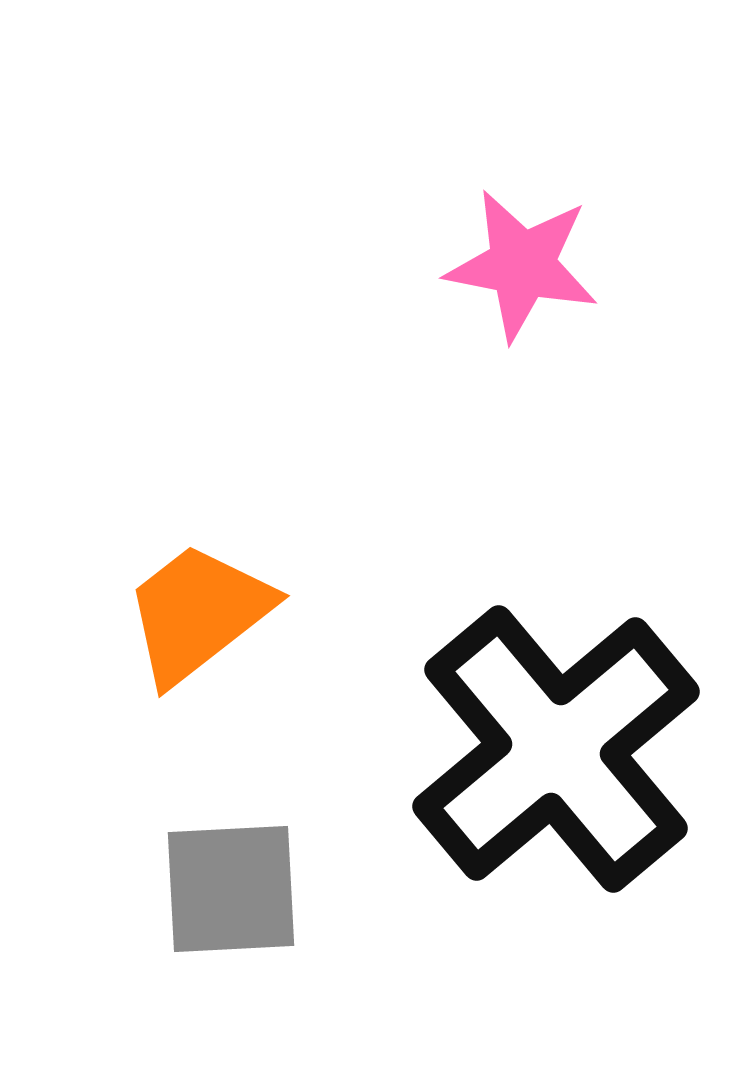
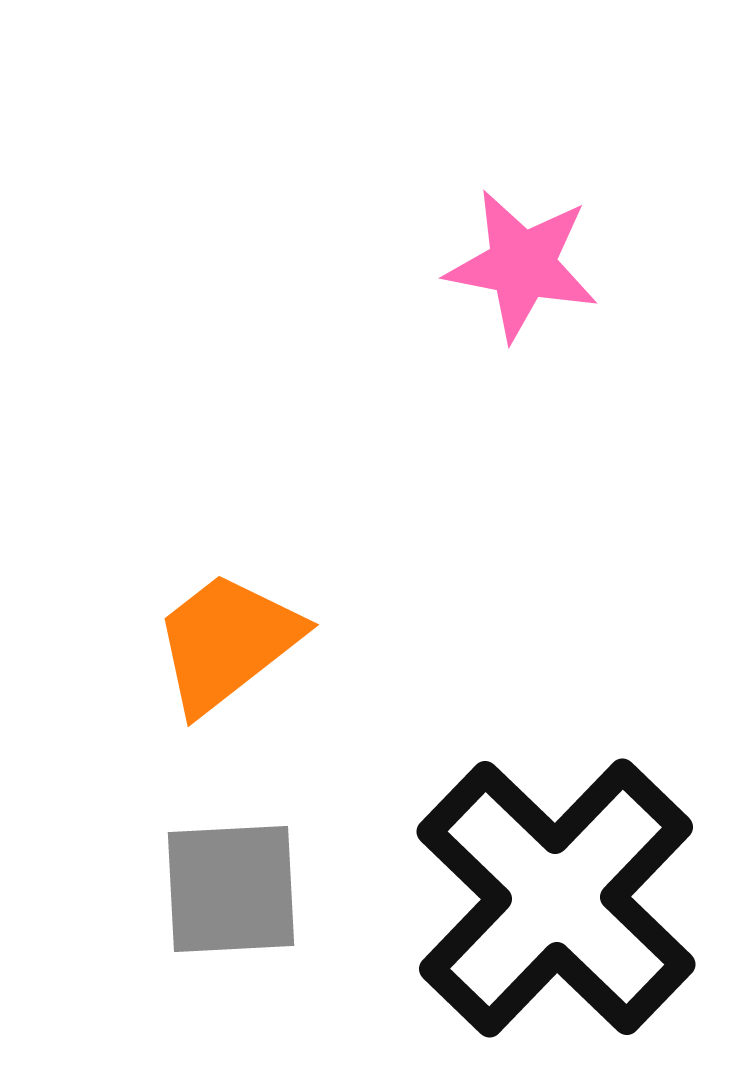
orange trapezoid: moved 29 px right, 29 px down
black cross: moved 149 px down; rotated 6 degrees counterclockwise
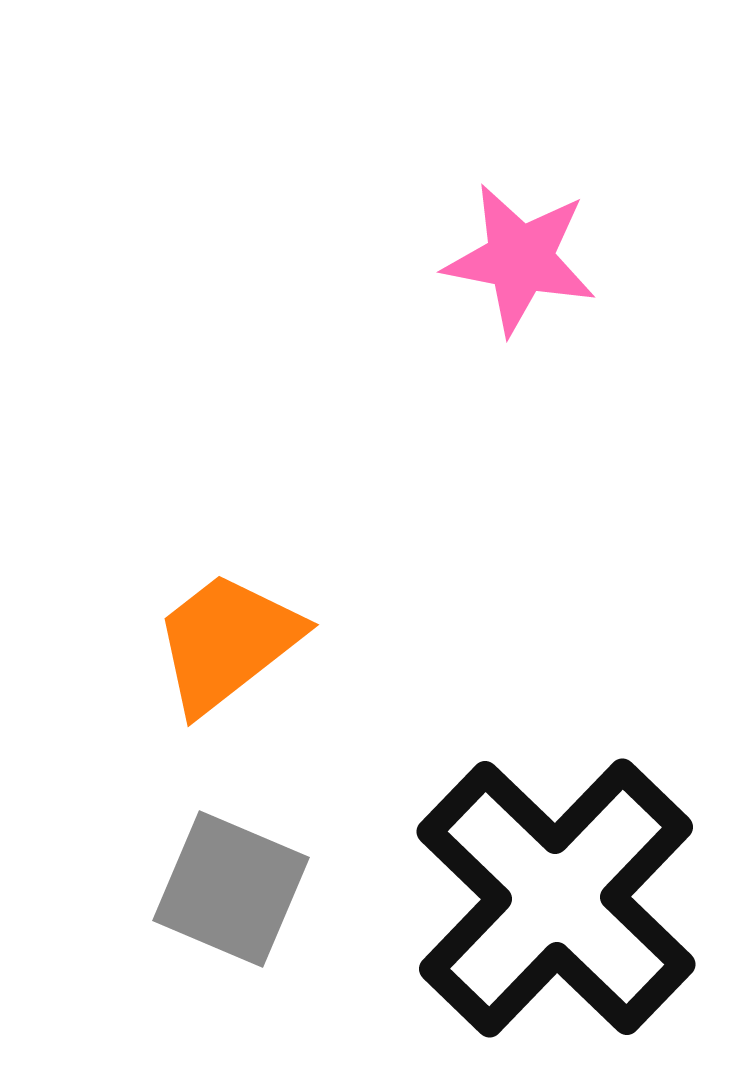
pink star: moved 2 px left, 6 px up
gray square: rotated 26 degrees clockwise
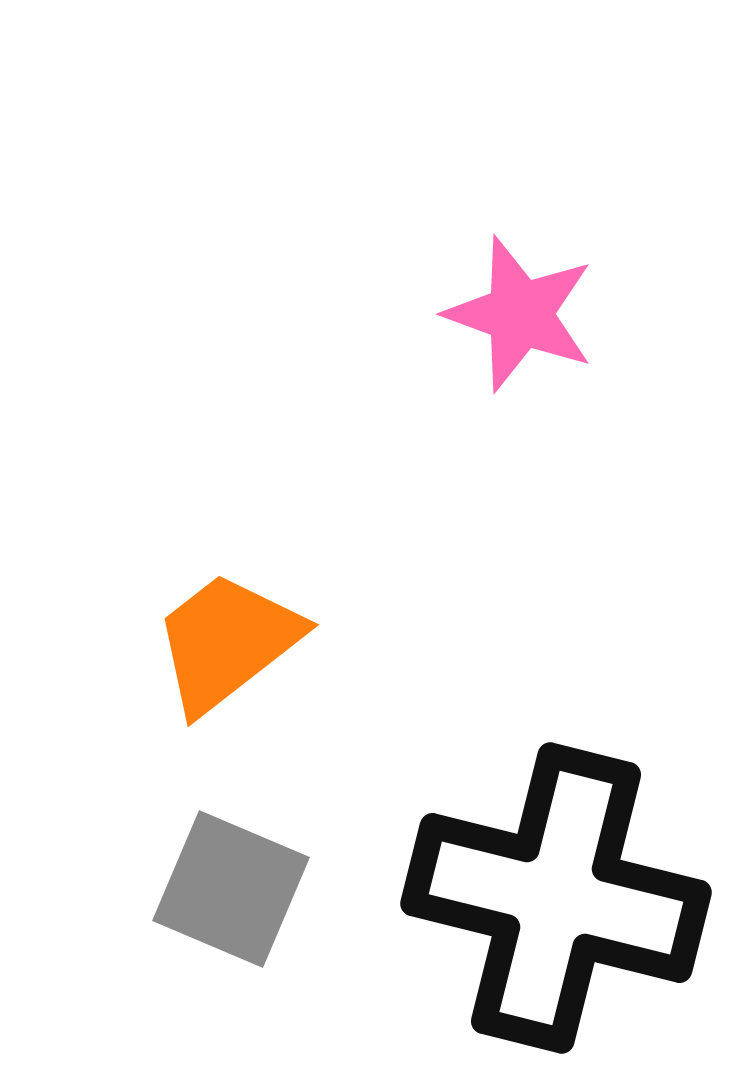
pink star: moved 55 px down; rotated 9 degrees clockwise
black cross: rotated 30 degrees counterclockwise
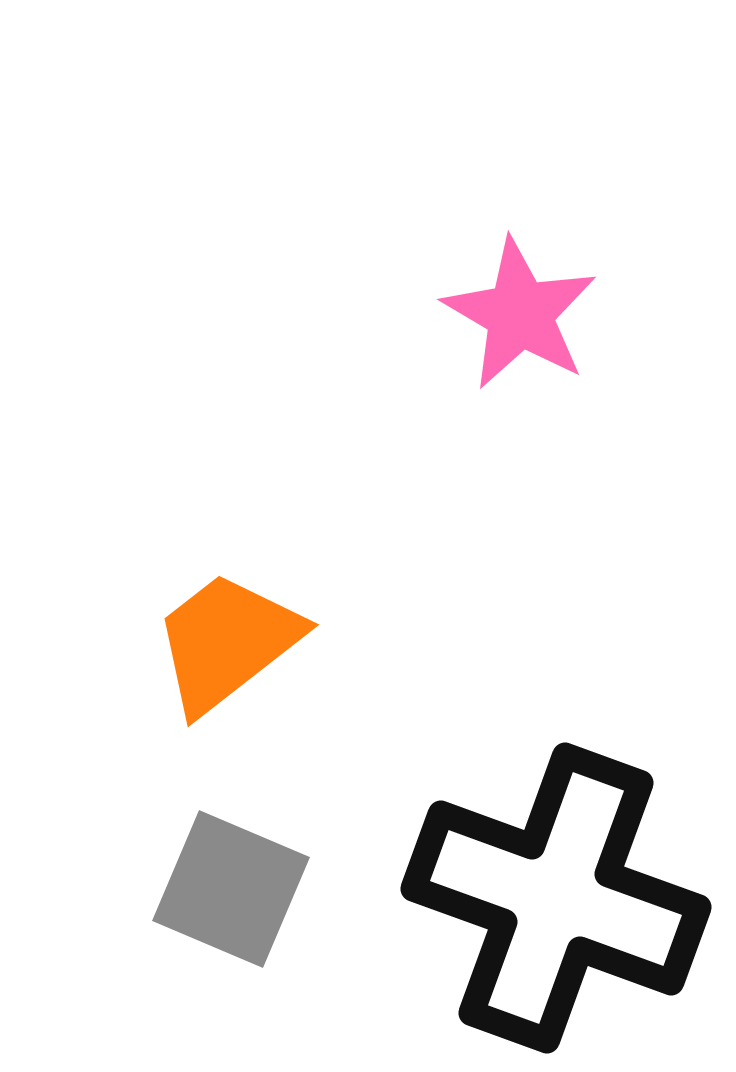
pink star: rotated 10 degrees clockwise
black cross: rotated 6 degrees clockwise
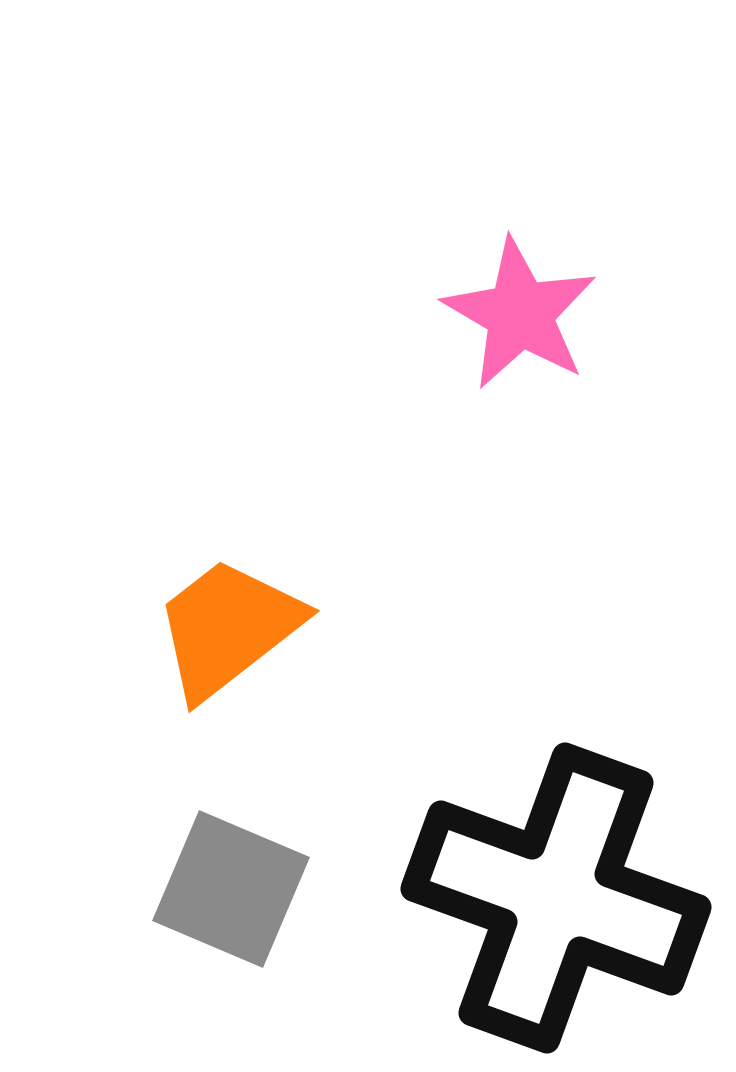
orange trapezoid: moved 1 px right, 14 px up
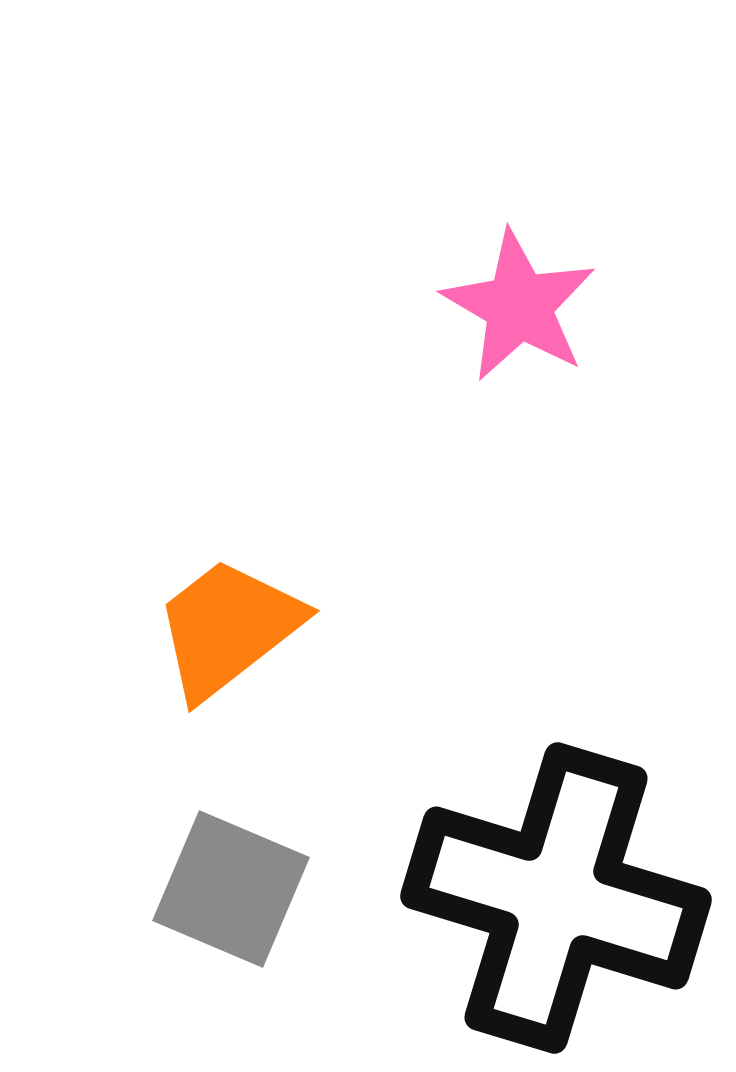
pink star: moved 1 px left, 8 px up
black cross: rotated 3 degrees counterclockwise
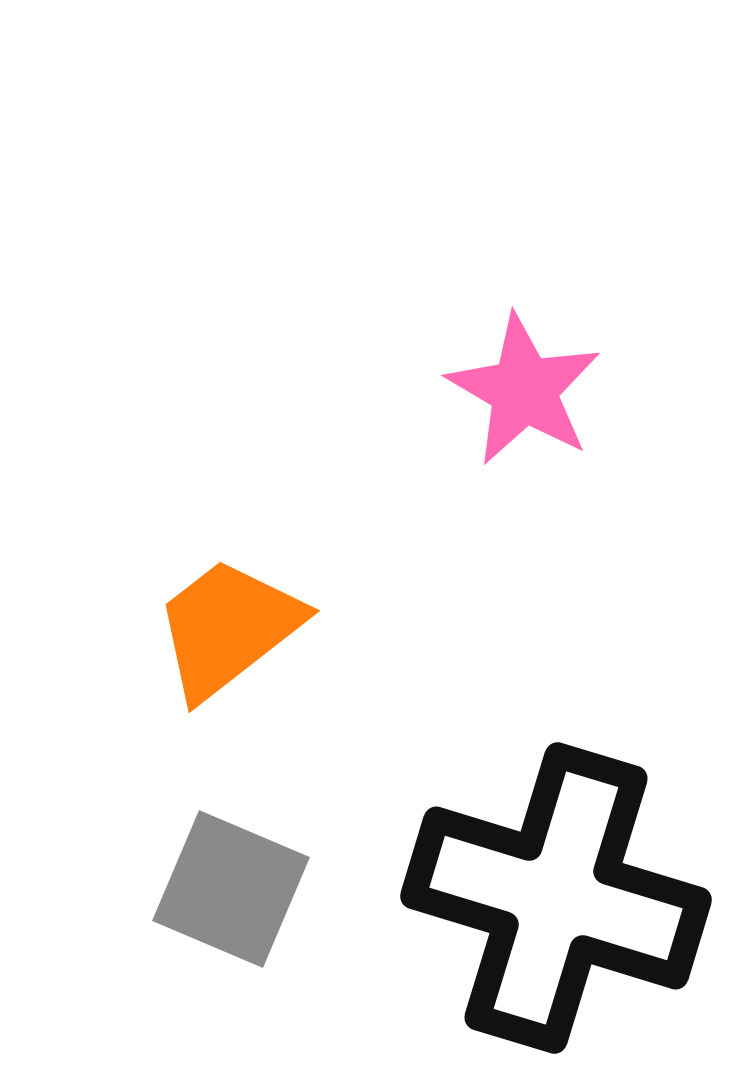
pink star: moved 5 px right, 84 px down
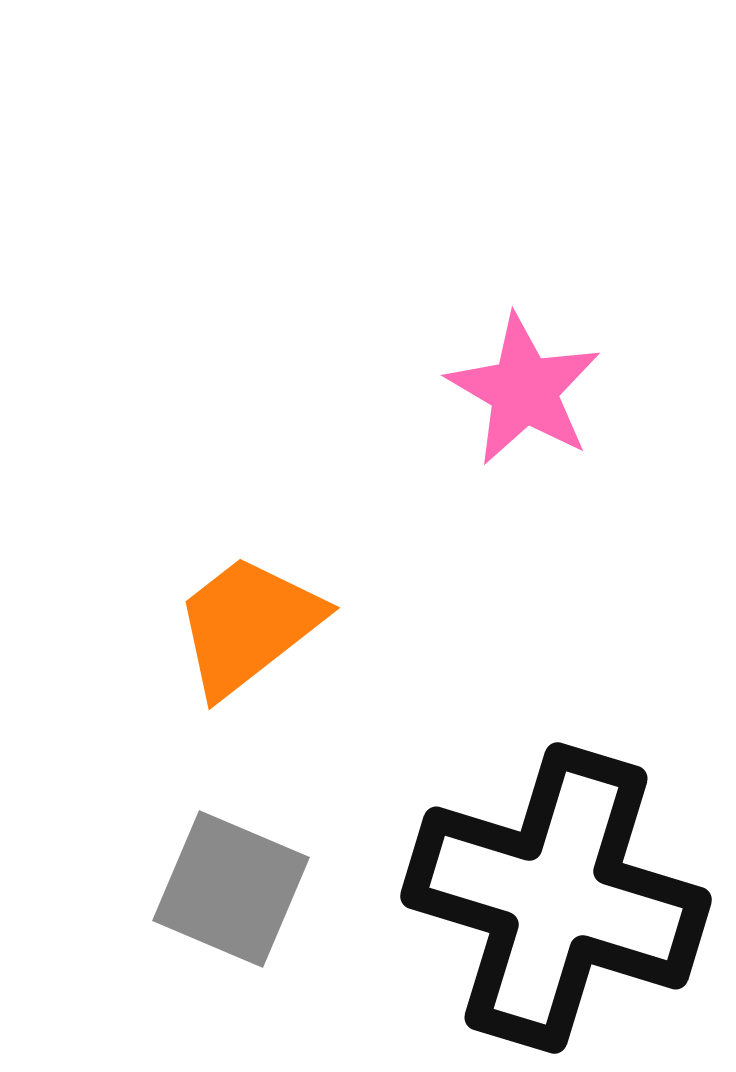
orange trapezoid: moved 20 px right, 3 px up
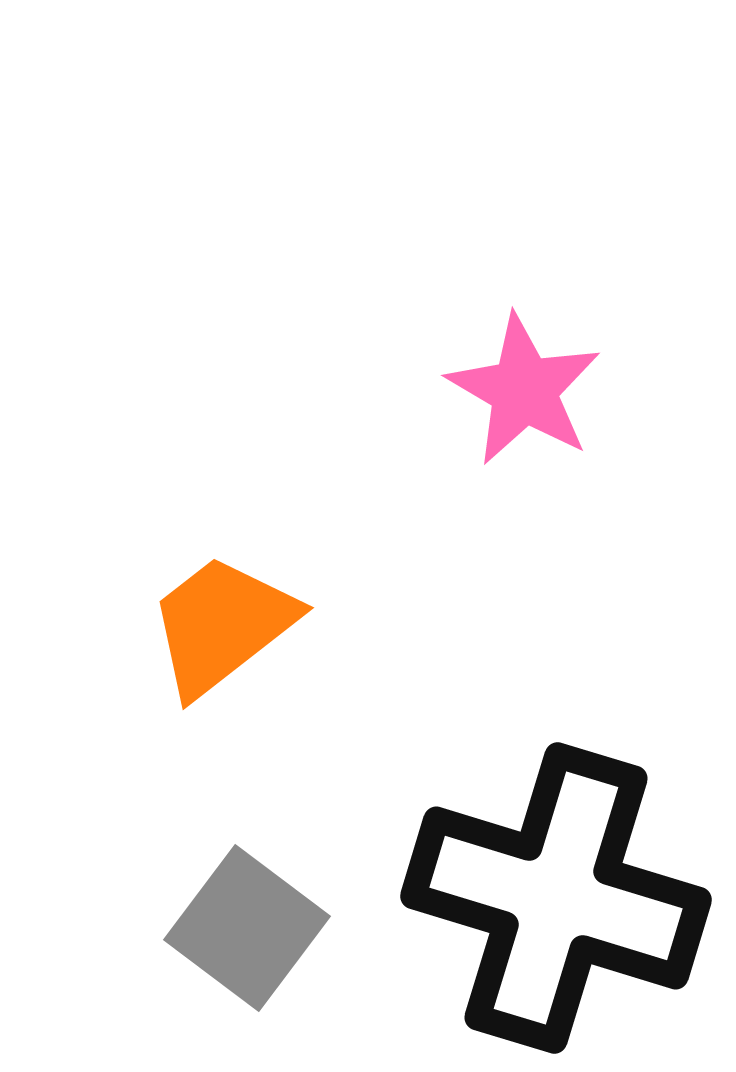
orange trapezoid: moved 26 px left
gray square: moved 16 px right, 39 px down; rotated 14 degrees clockwise
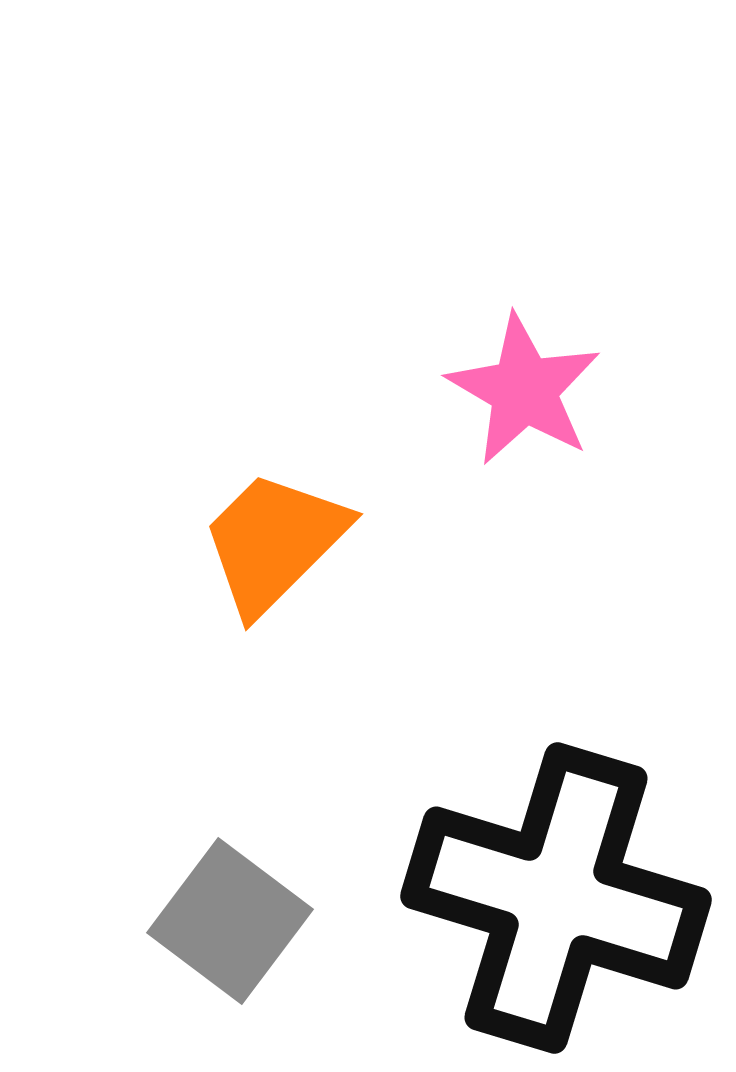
orange trapezoid: moved 52 px right, 83 px up; rotated 7 degrees counterclockwise
gray square: moved 17 px left, 7 px up
